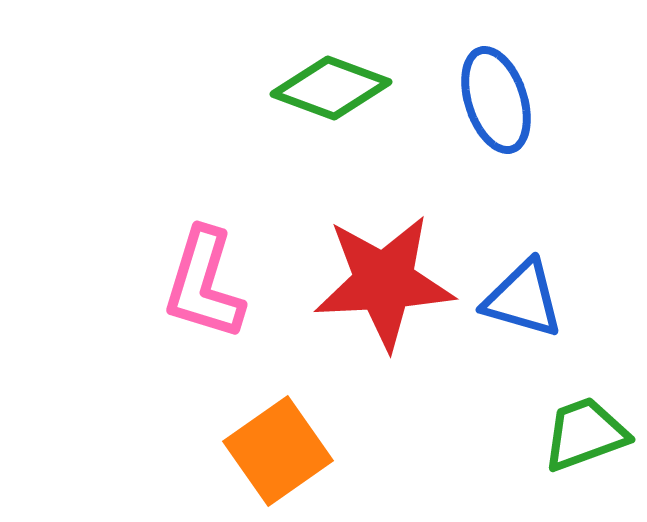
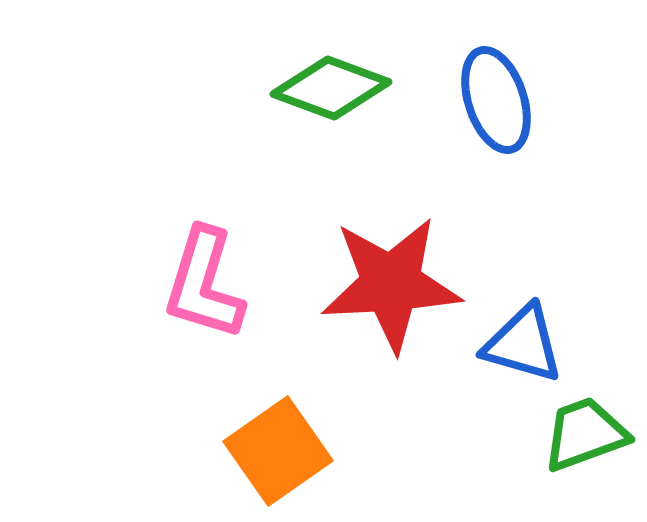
red star: moved 7 px right, 2 px down
blue triangle: moved 45 px down
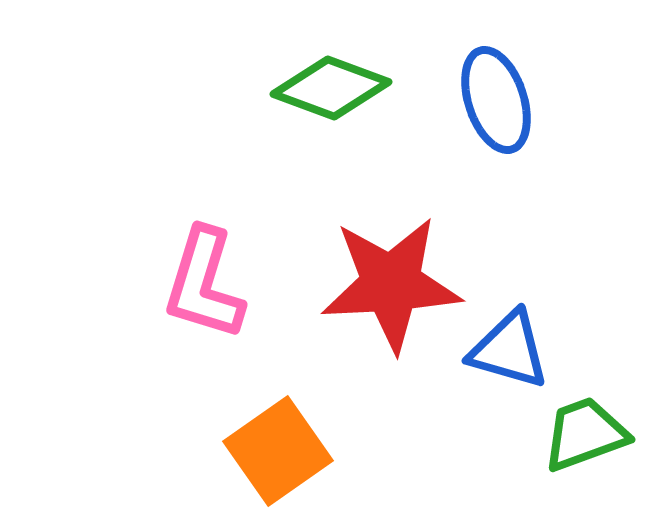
blue triangle: moved 14 px left, 6 px down
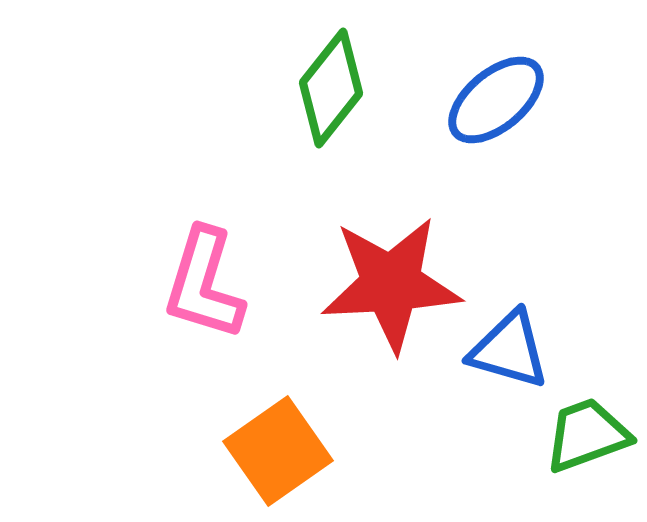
green diamond: rotated 72 degrees counterclockwise
blue ellipse: rotated 68 degrees clockwise
green trapezoid: moved 2 px right, 1 px down
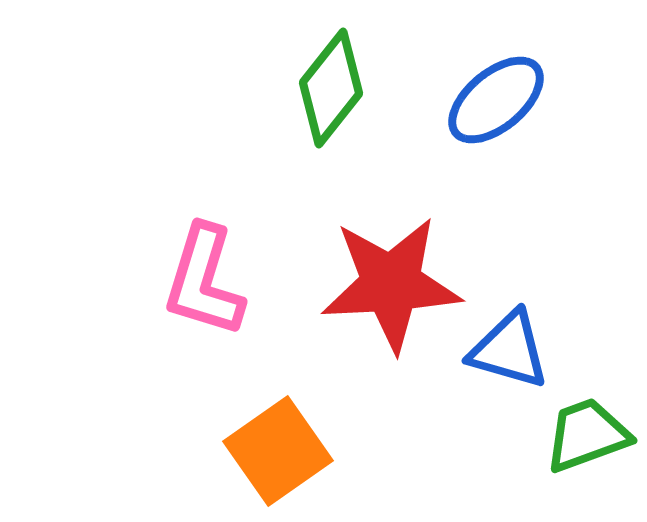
pink L-shape: moved 3 px up
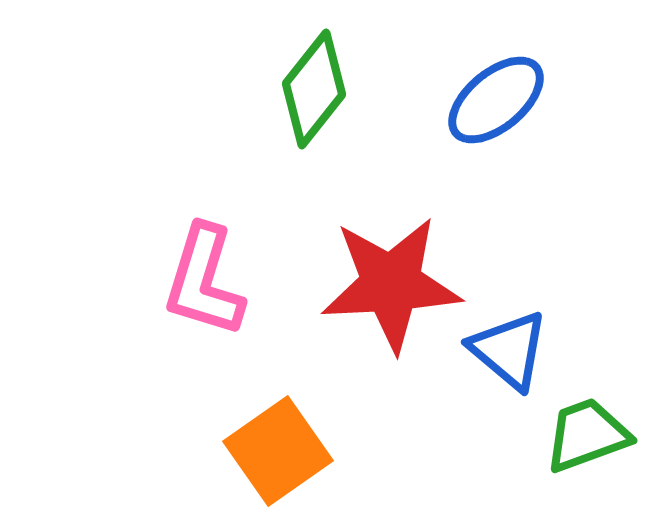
green diamond: moved 17 px left, 1 px down
blue triangle: rotated 24 degrees clockwise
